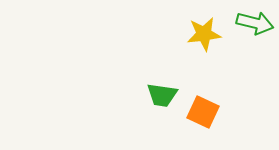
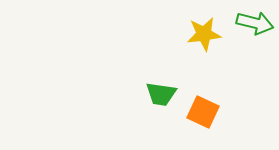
green trapezoid: moved 1 px left, 1 px up
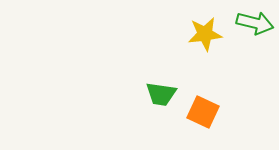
yellow star: moved 1 px right
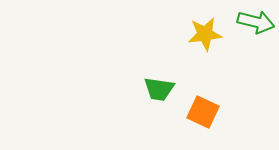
green arrow: moved 1 px right, 1 px up
green trapezoid: moved 2 px left, 5 px up
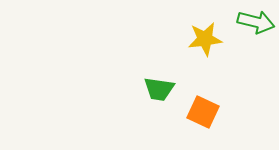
yellow star: moved 5 px down
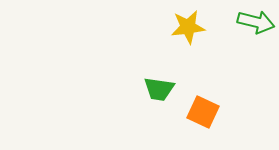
yellow star: moved 17 px left, 12 px up
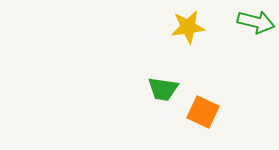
green trapezoid: moved 4 px right
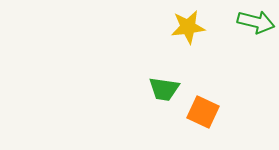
green trapezoid: moved 1 px right
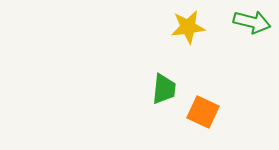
green arrow: moved 4 px left
green trapezoid: rotated 92 degrees counterclockwise
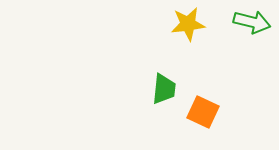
yellow star: moved 3 px up
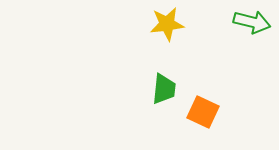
yellow star: moved 21 px left
